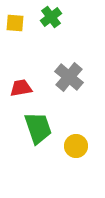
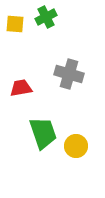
green cross: moved 5 px left; rotated 10 degrees clockwise
yellow square: moved 1 px down
gray cross: moved 3 px up; rotated 24 degrees counterclockwise
green trapezoid: moved 5 px right, 5 px down
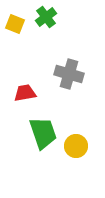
green cross: rotated 10 degrees counterclockwise
yellow square: rotated 18 degrees clockwise
red trapezoid: moved 4 px right, 5 px down
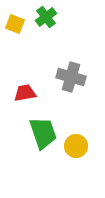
gray cross: moved 2 px right, 3 px down
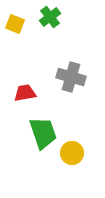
green cross: moved 4 px right
yellow circle: moved 4 px left, 7 px down
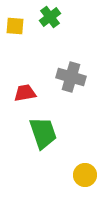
yellow square: moved 2 px down; rotated 18 degrees counterclockwise
yellow circle: moved 13 px right, 22 px down
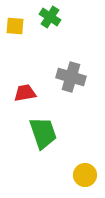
green cross: rotated 20 degrees counterclockwise
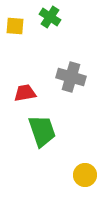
green trapezoid: moved 1 px left, 2 px up
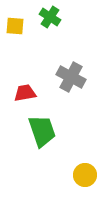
gray cross: rotated 12 degrees clockwise
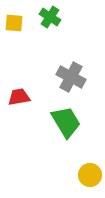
yellow square: moved 1 px left, 3 px up
red trapezoid: moved 6 px left, 4 px down
green trapezoid: moved 24 px right, 9 px up; rotated 12 degrees counterclockwise
yellow circle: moved 5 px right
